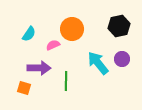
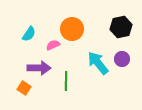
black hexagon: moved 2 px right, 1 px down
orange square: rotated 16 degrees clockwise
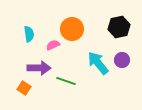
black hexagon: moved 2 px left
cyan semicircle: rotated 42 degrees counterclockwise
purple circle: moved 1 px down
green line: rotated 72 degrees counterclockwise
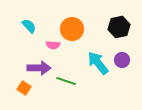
cyan semicircle: moved 8 px up; rotated 35 degrees counterclockwise
pink semicircle: rotated 152 degrees counterclockwise
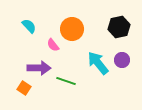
pink semicircle: rotated 48 degrees clockwise
